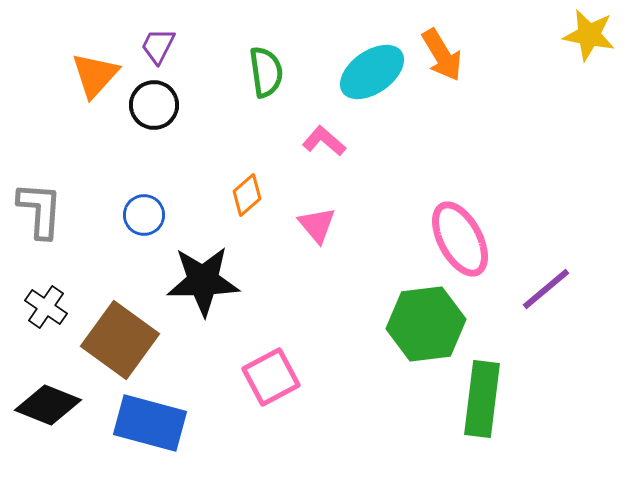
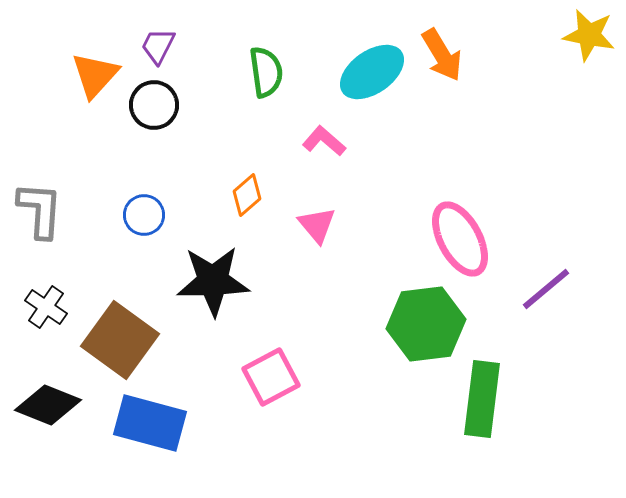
black star: moved 10 px right
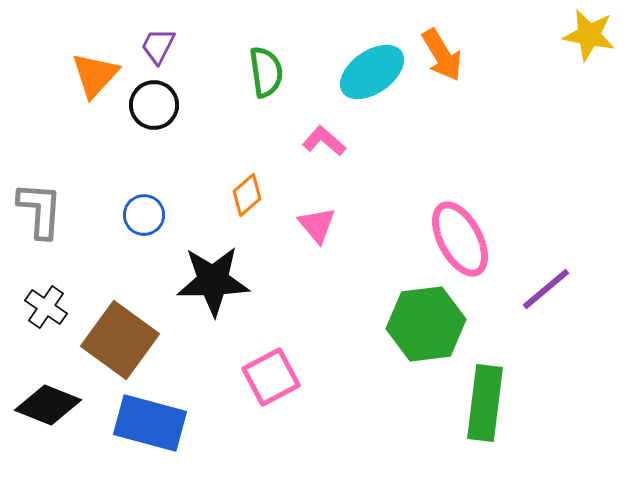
green rectangle: moved 3 px right, 4 px down
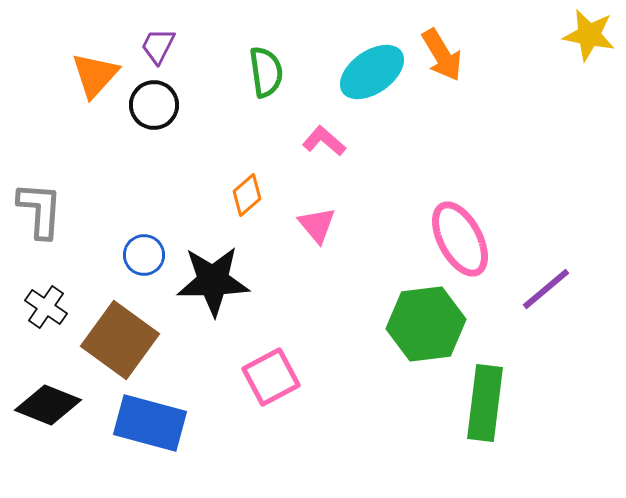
blue circle: moved 40 px down
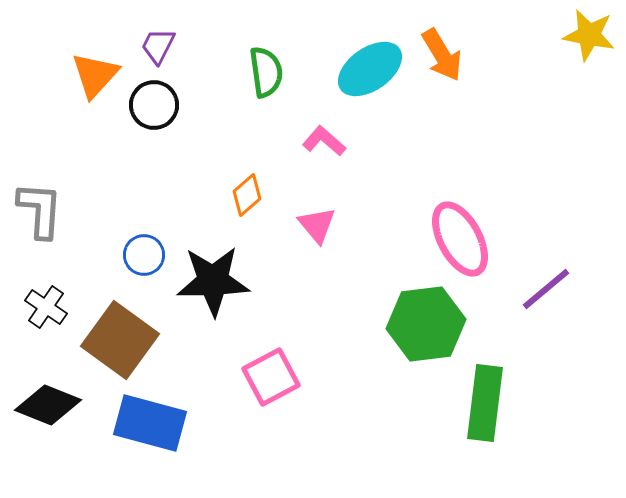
cyan ellipse: moved 2 px left, 3 px up
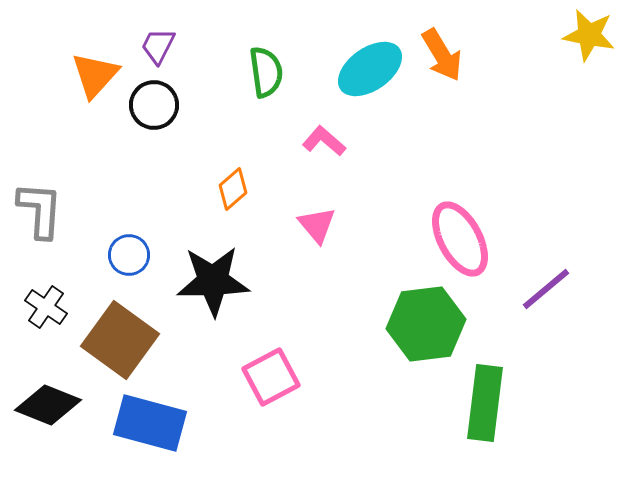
orange diamond: moved 14 px left, 6 px up
blue circle: moved 15 px left
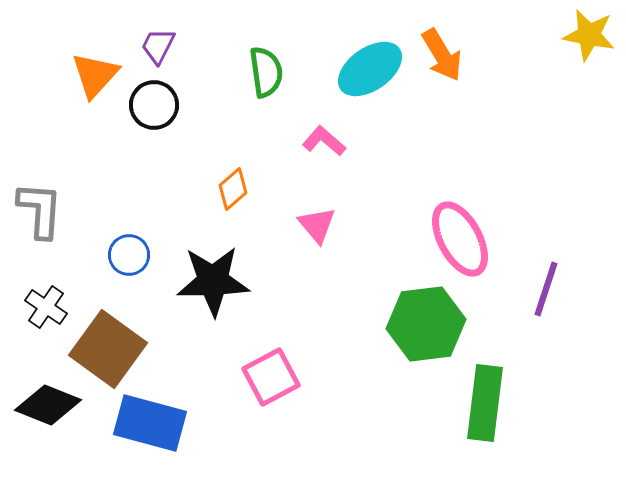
purple line: rotated 32 degrees counterclockwise
brown square: moved 12 px left, 9 px down
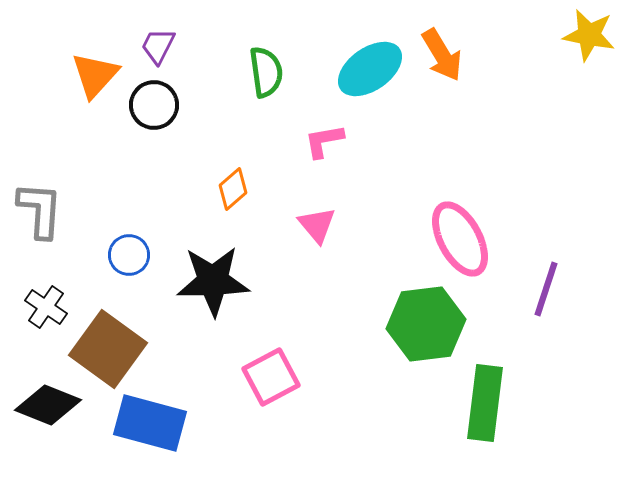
pink L-shape: rotated 51 degrees counterclockwise
